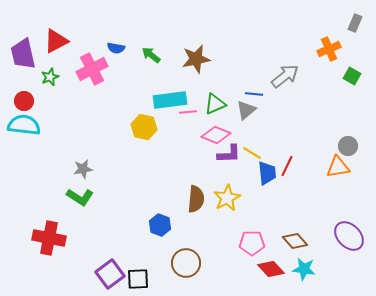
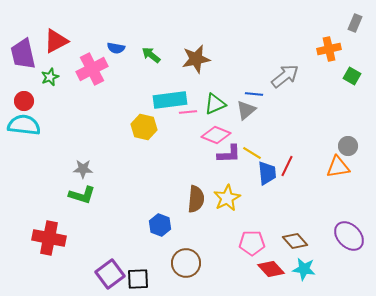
orange cross: rotated 10 degrees clockwise
gray star: rotated 12 degrees clockwise
green L-shape: moved 2 px right, 2 px up; rotated 16 degrees counterclockwise
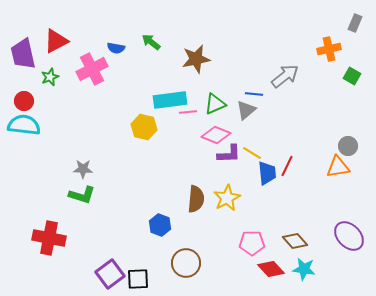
green arrow: moved 13 px up
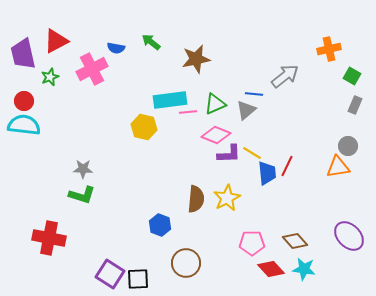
gray rectangle: moved 82 px down
purple square: rotated 20 degrees counterclockwise
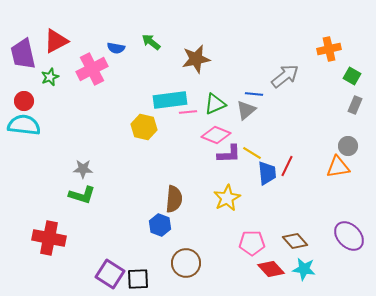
brown semicircle: moved 22 px left
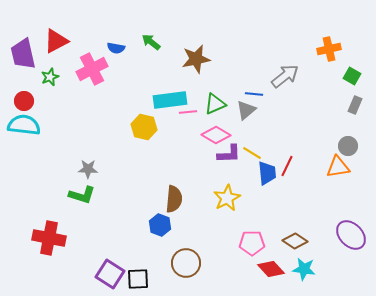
pink diamond: rotated 8 degrees clockwise
gray star: moved 5 px right
purple ellipse: moved 2 px right, 1 px up
brown diamond: rotated 15 degrees counterclockwise
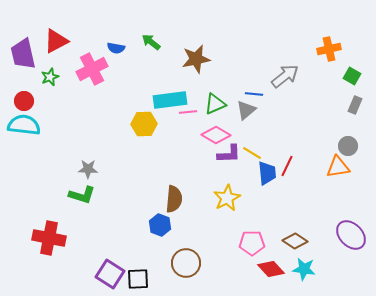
yellow hexagon: moved 3 px up; rotated 15 degrees counterclockwise
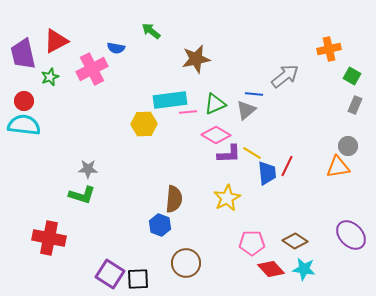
green arrow: moved 11 px up
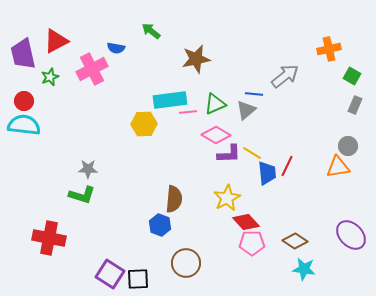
red diamond: moved 25 px left, 47 px up
